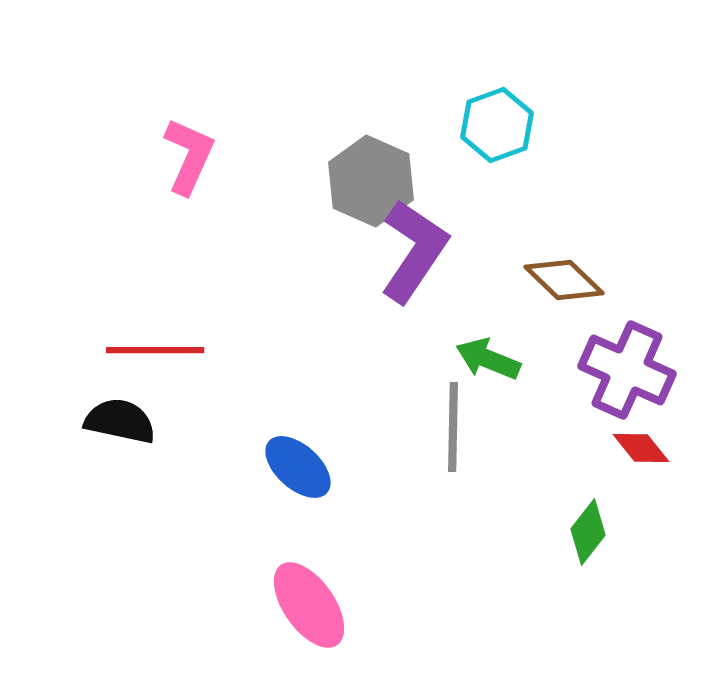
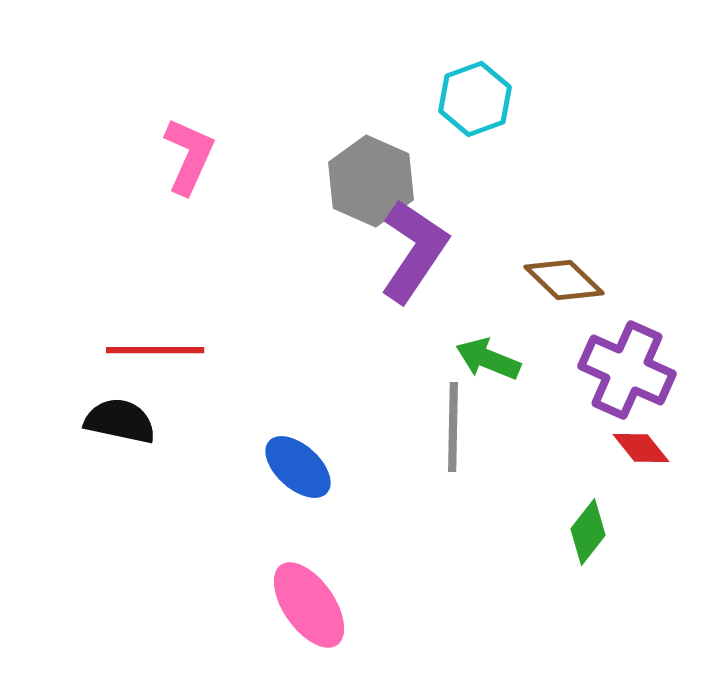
cyan hexagon: moved 22 px left, 26 px up
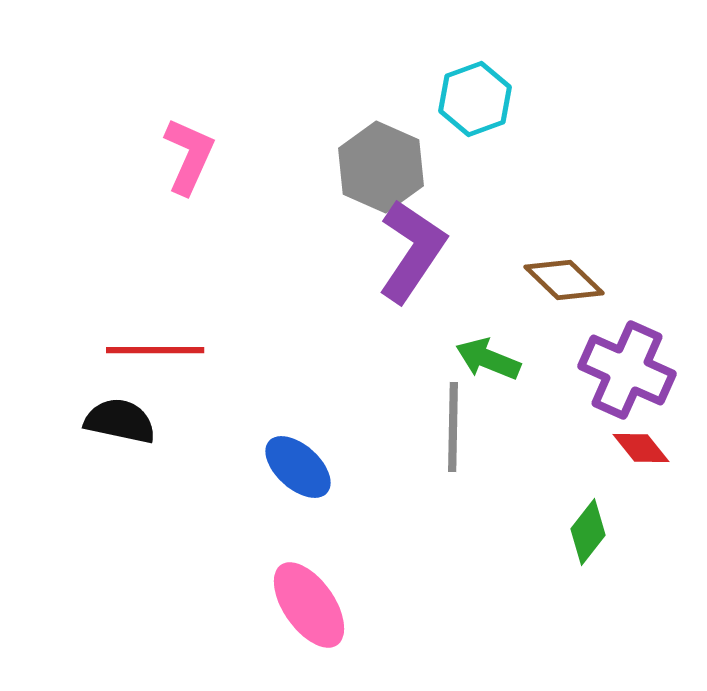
gray hexagon: moved 10 px right, 14 px up
purple L-shape: moved 2 px left
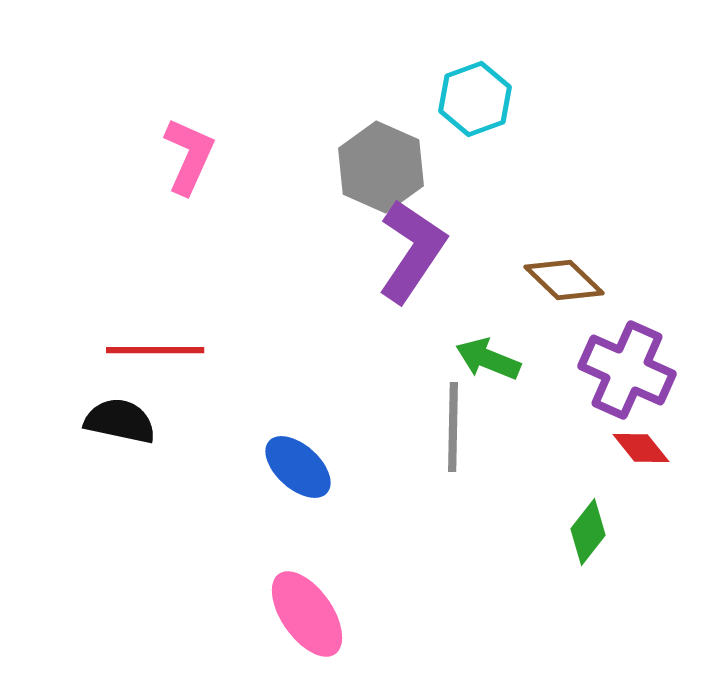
pink ellipse: moved 2 px left, 9 px down
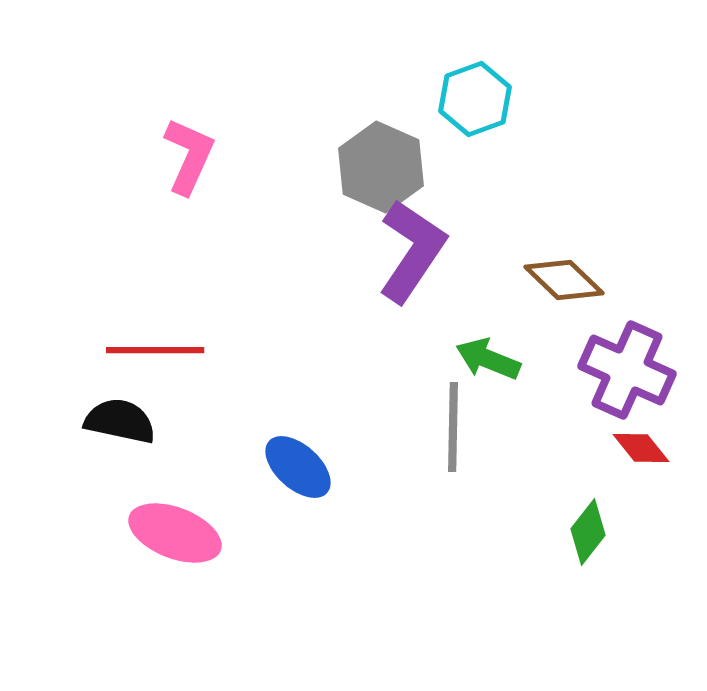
pink ellipse: moved 132 px left, 81 px up; rotated 34 degrees counterclockwise
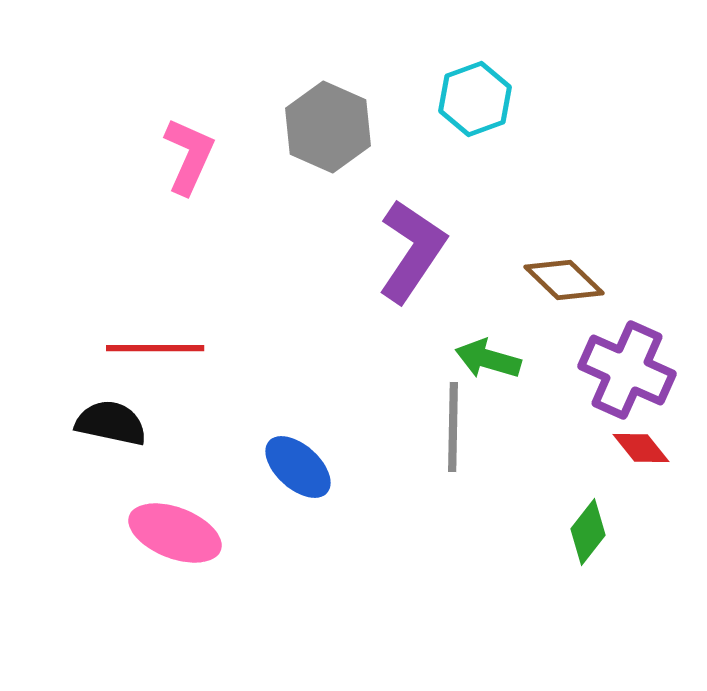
gray hexagon: moved 53 px left, 40 px up
red line: moved 2 px up
green arrow: rotated 6 degrees counterclockwise
black semicircle: moved 9 px left, 2 px down
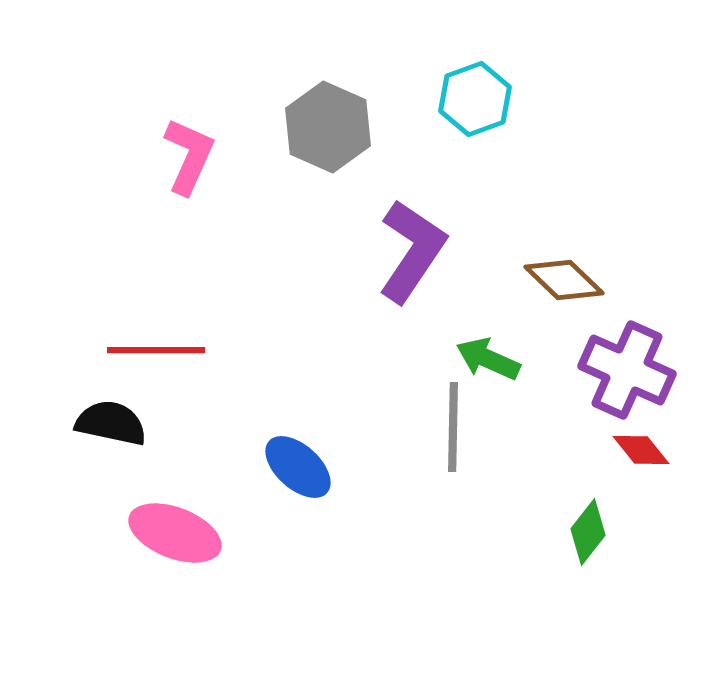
red line: moved 1 px right, 2 px down
green arrow: rotated 8 degrees clockwise
red diamond: moved 2 px down
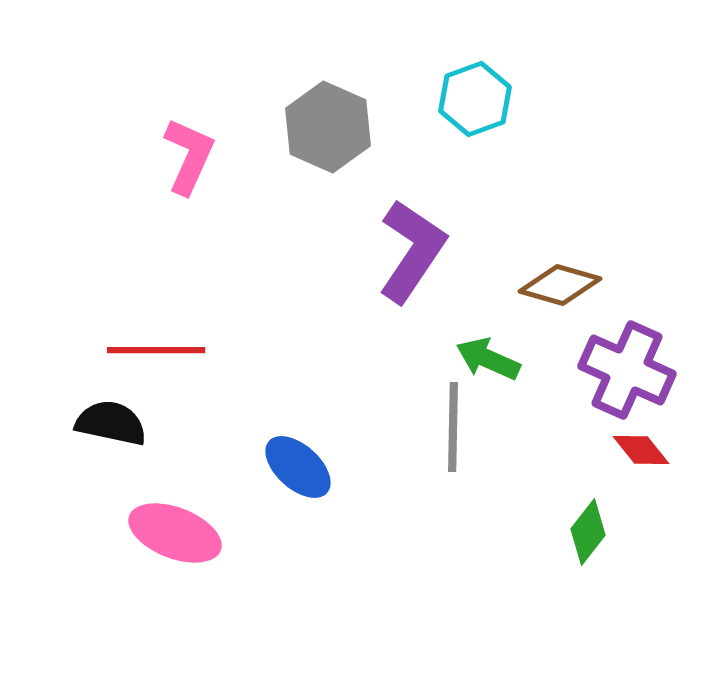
brown diamond: moved 4 px left, 5 px down; rotated 28 degrees counterclockwise
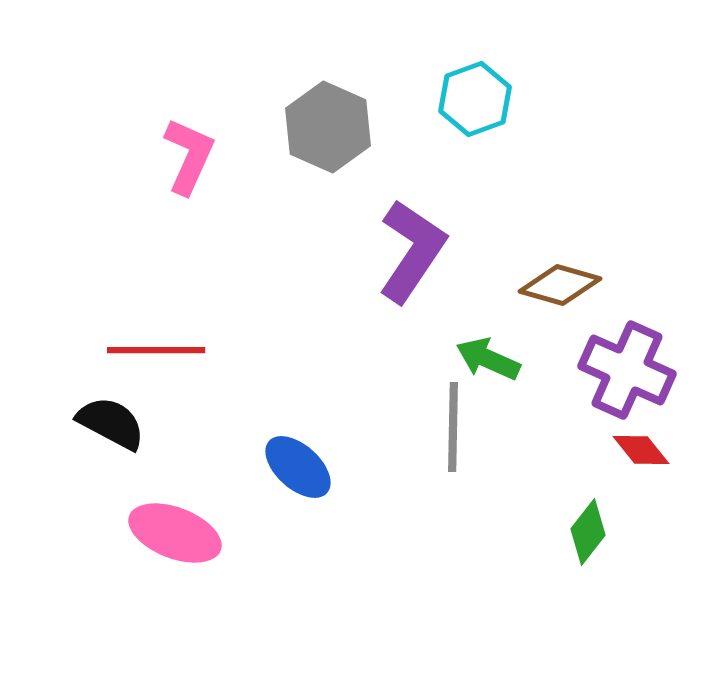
black semicircle: rotated 16 degrees clockwise
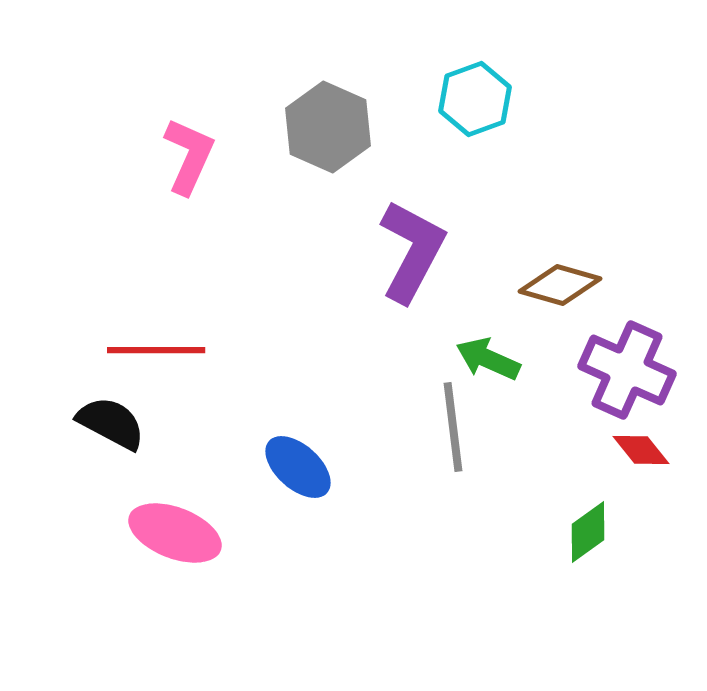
purple L-shape: rotated 6 degrees counterclockwise
gray line: rotated 8 degrees counterclockwise
green diamond: rotated 16 degrees clockwise
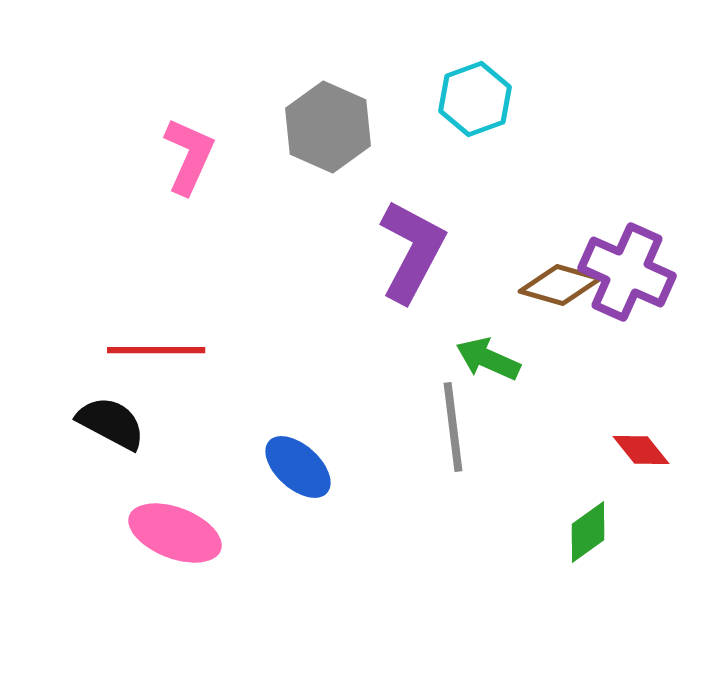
purple cross: moved 98 px up
